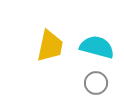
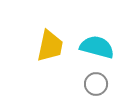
gray circle: moved 1 px down
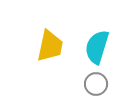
cyan semicircle: rotated 88 degrees counterclockwise
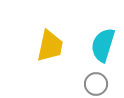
cyan semicircle: moved 6 px right, 2 px up
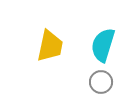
gray circle: moved 5 px right, 2 px up
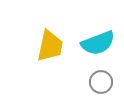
cyan semicircle: moved 5 px left, 2 px up; rotated 128 degrees counterclockwise
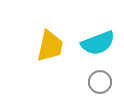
gray circle: moved 1 px left
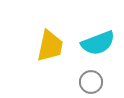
gray circle: moved 9 px left
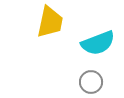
yellow trapezoid: moved 24 px up
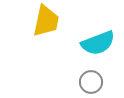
yellow trapezoid: moved 4 px left, 1 px up
